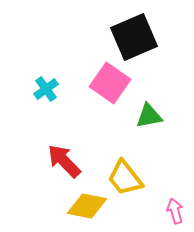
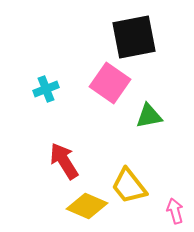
black square: rotated 12 degrees clockwise
cyan cross: rotated 15 degrees clockwise
red arrow: rotated 12 degrees clockwise
yellow trapezoid: moved 4 px right, 8 px down
yellow diamond: rotated 12 degrees clockwise
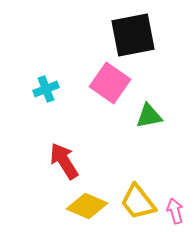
black square: moved 1 px left, 2 px up
yellow trapezoid: moved 9 px right, 16 px down
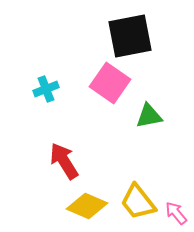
black square: moved 3 px left, 1 px down
pink arrow: moved 1 px right, 2 px down; rotated 25 degrees counterclockwise
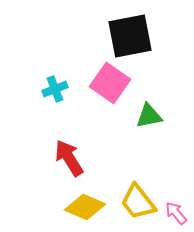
cyan cross: moved 9 px right
red arrow: moved 5 px right, 3 px up
yellow diamond: moved 2 px left, 1 px down
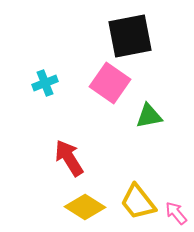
cyan cross: moved 10 px left, 6 px up
yellow diamond: rotated 9 degrees clockwise
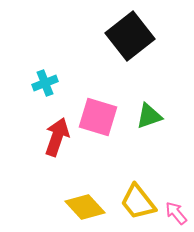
black square: rotated 27 degrees counterclockwise
pink square: moved 12 px left, 34 px down; rotated 18 degrees counterclockwise
green triangle: rotated 8 degrees counterclockwise
red arrow: moved 12 px left, 21 px up; rotated 51 degrees clockwise
yellow diamond: rotated 15 degrees clockwise
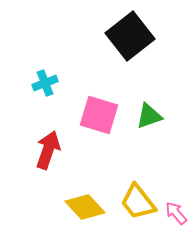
pink square: moved 1 px right, 2 px up
red arrow: moved 9 px left, 13 px down
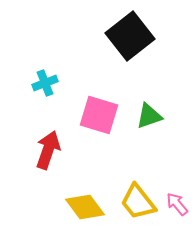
yellow diamond: rotated 6 degrees clockwise
pink arrow: moved 1 px right, 9 px up
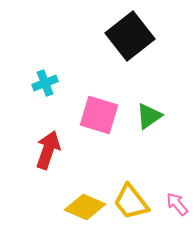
green triangle: rotated 16 degrees counterclockwise
yellow trapezoid: moved 7 px left
yellow diamond: rotated 30 degrees counterclockwise
